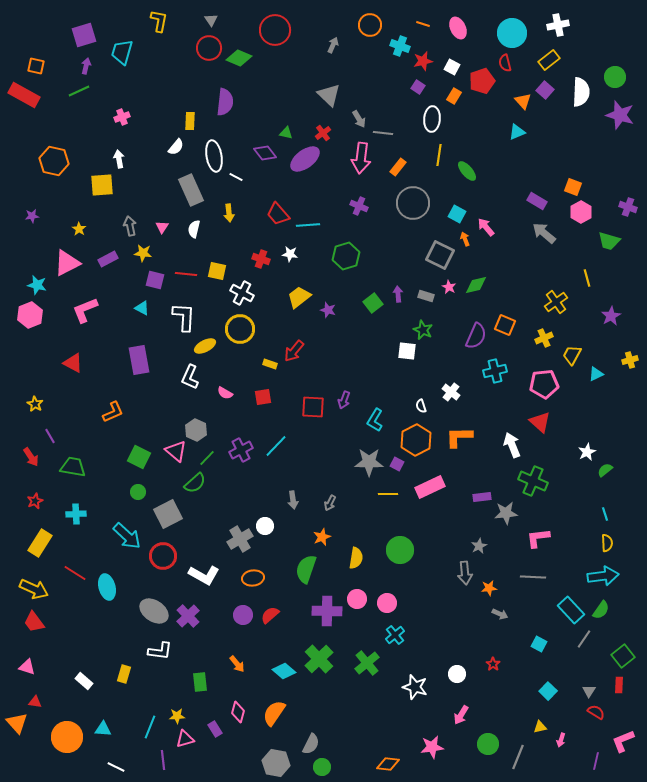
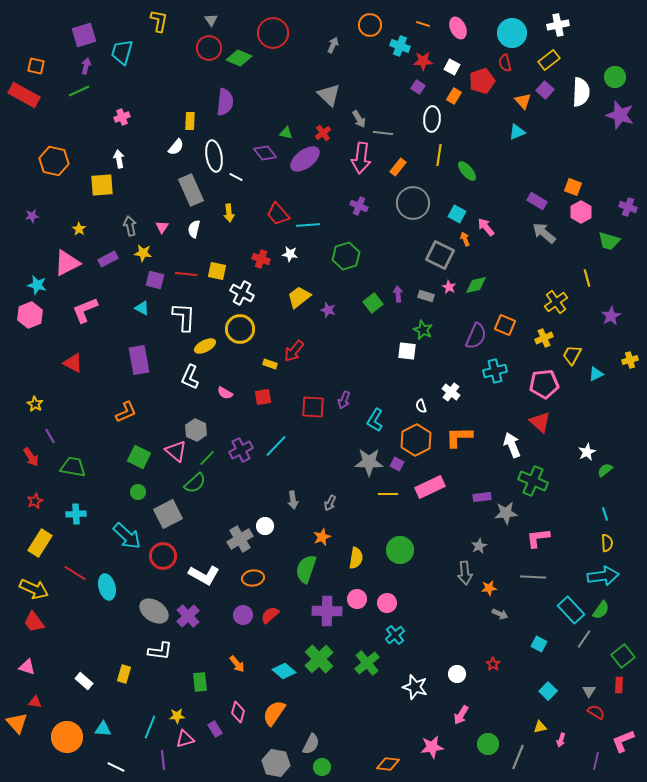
red circle at (275, 30): moved 2 px left, 3 px down
red star at (423, 61): rotated 12 degrees clockwise
orange L-shape at (113, 412): moved 13 px right
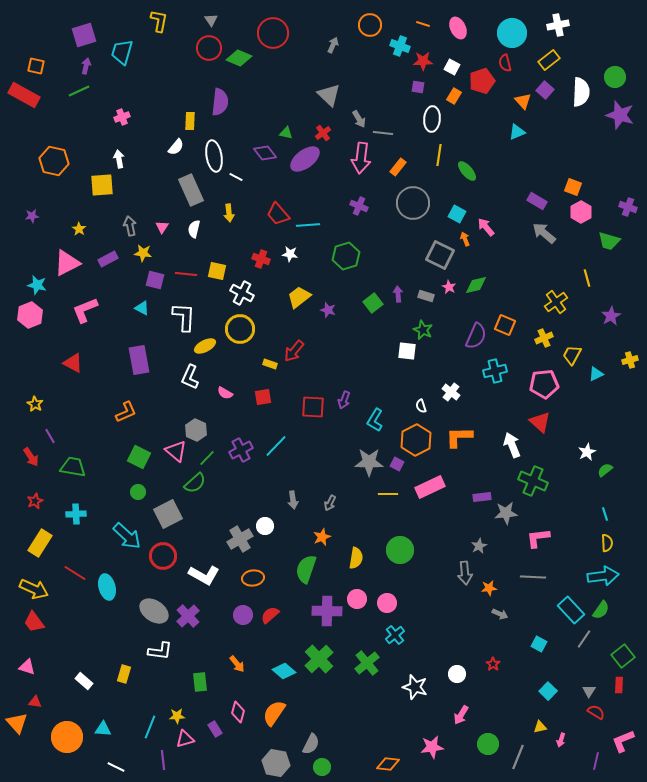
purple square at (418, 87): rotated 24 degrees counterclockwise
purple semicircle at (225, 102): moved 5 px left
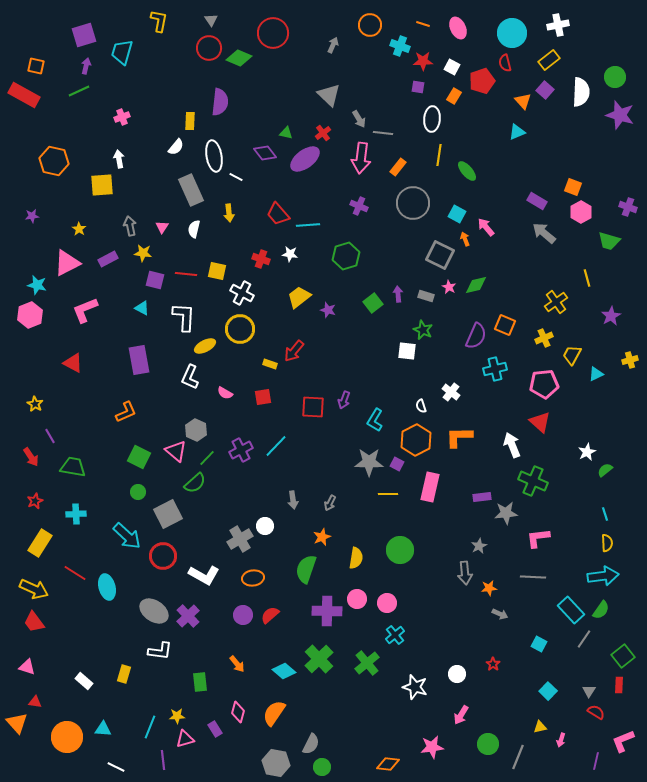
cyan cross at (495, 371): moved 2 px up
pink rectangle at (430, 487): rotated 52 degrees counterclockwise
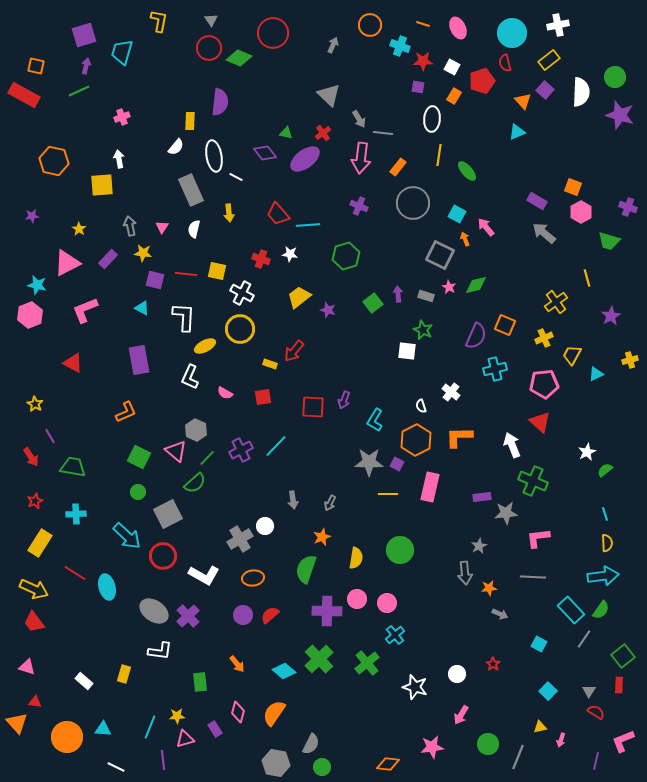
purple rectangle at (108, 259): rotated 18 degrees counterclockwise
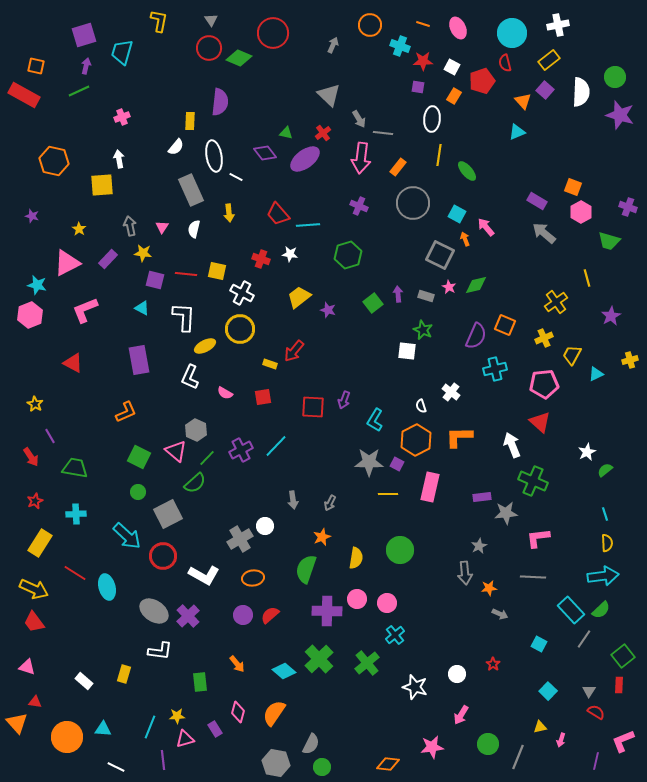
purple star at (32, 216): rotated 24 degrees clockwise
green hexagon at (346, 256): moved 2 px right, 1 px up
green trapezoid at (73, 467): moved 2 px right, 1 px down
green semicircle at (601, 610): rotated 12 degrees clockwise
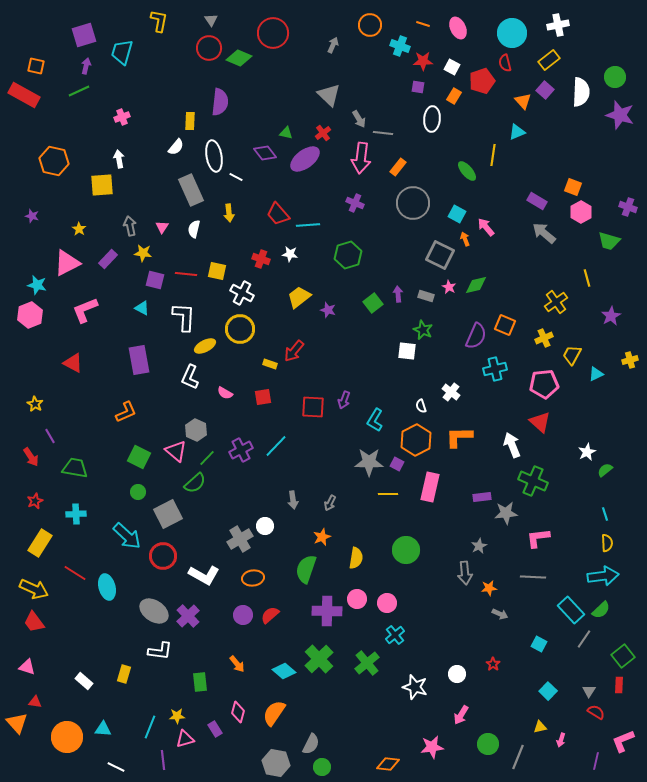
yellow line at (439, 155): moved 54 px right
purple cross at (359, 206): moved 4 px left, 3 px up
green circle at (400, 550): moved 6 px right
